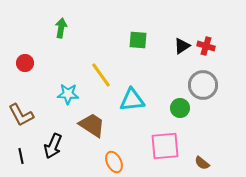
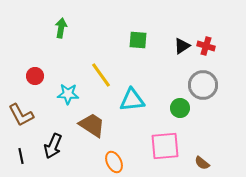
red circle: moved 10 px right, 13 px down
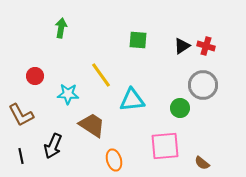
orange ellipse: moved 2 px up; rotated 10 degrees clockwise
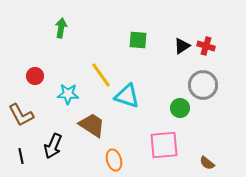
cyan triangle: moved 5 px left, 4 px up; rotated 24 degrees clockwise
pink square: moved 1 px left, 1 px up
brown semicircle: moved 5 px right
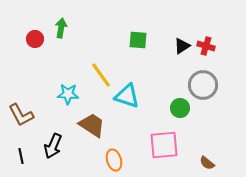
red circle: moved 37 px up
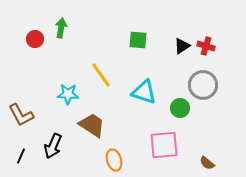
cyan triangle: moved 17 px right, 4 px up
black line: rotated 35 degrees clockwise
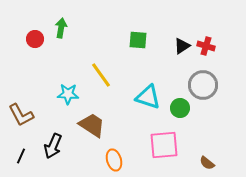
cyan triangle: moved 4 px right, 5 px down
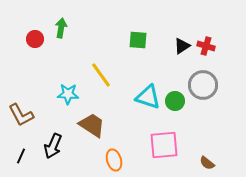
green circle: moved 5 px left, 7 px up
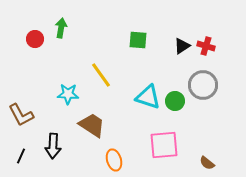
black arrow: rotated 20 degrees counterclockwise
